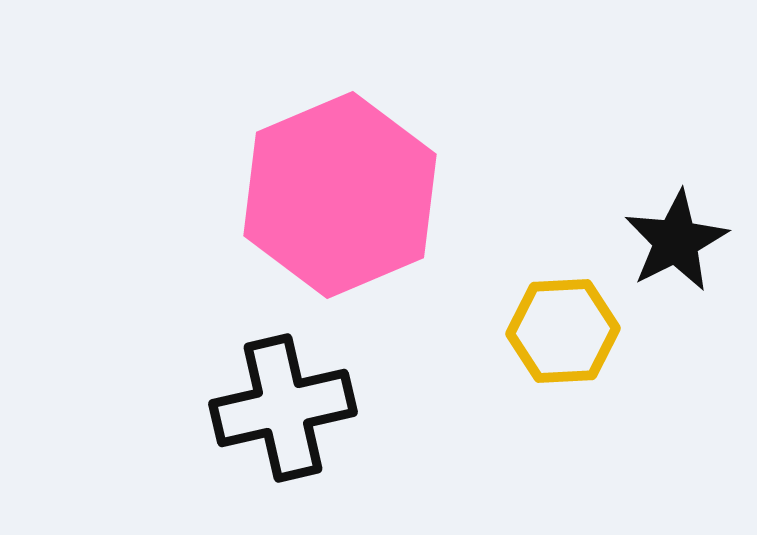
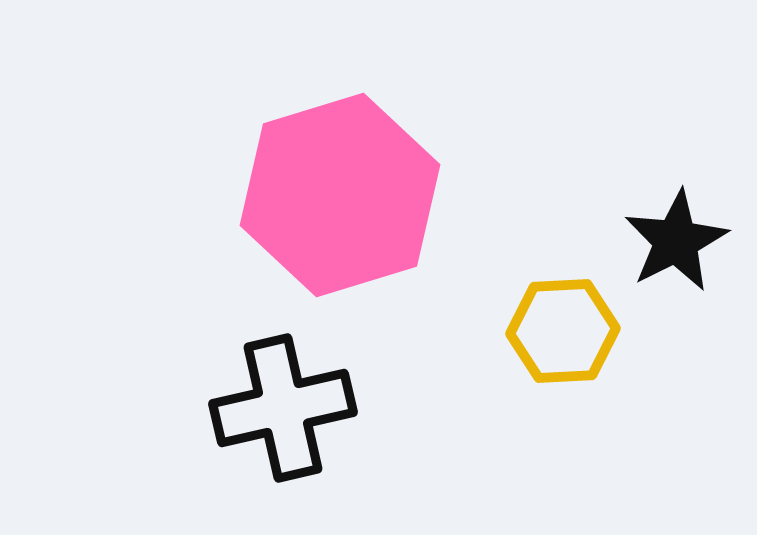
pink hexagon: rotated 6 degrees clockwise
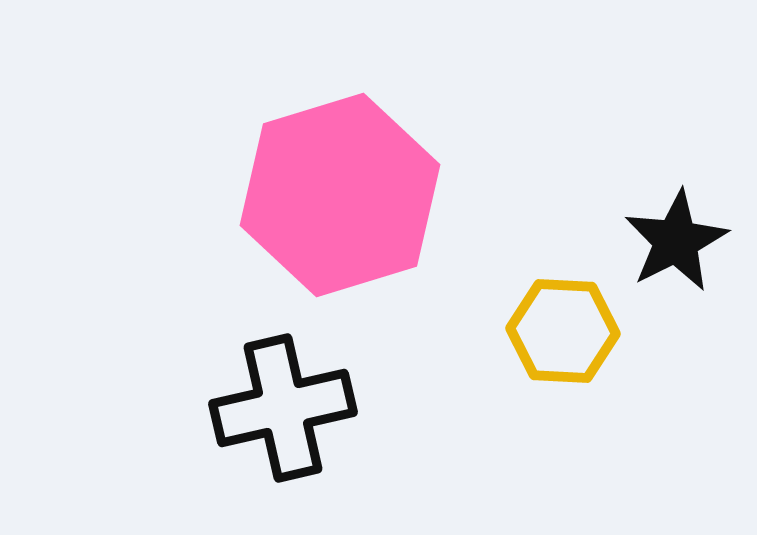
yellow hexagon: rotated 6 degrees clockwise
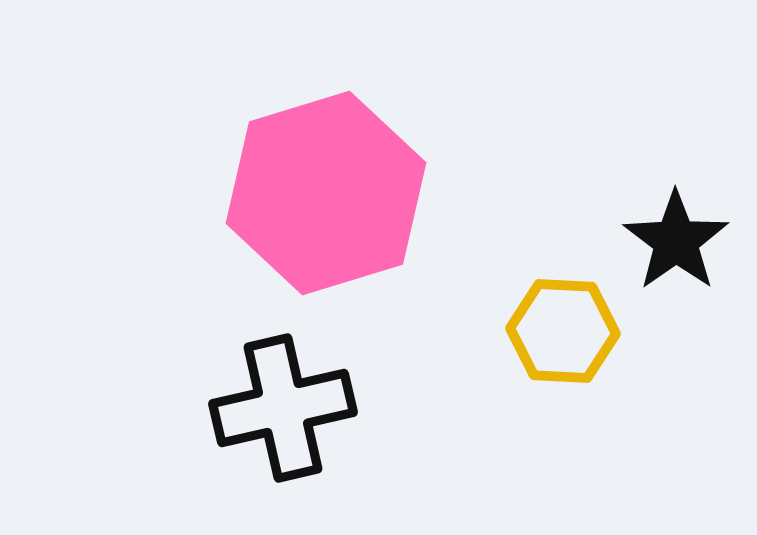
pink hexagon: moved 14 px left, 2 px up
black star: rotated 8 degrees counterclockwise
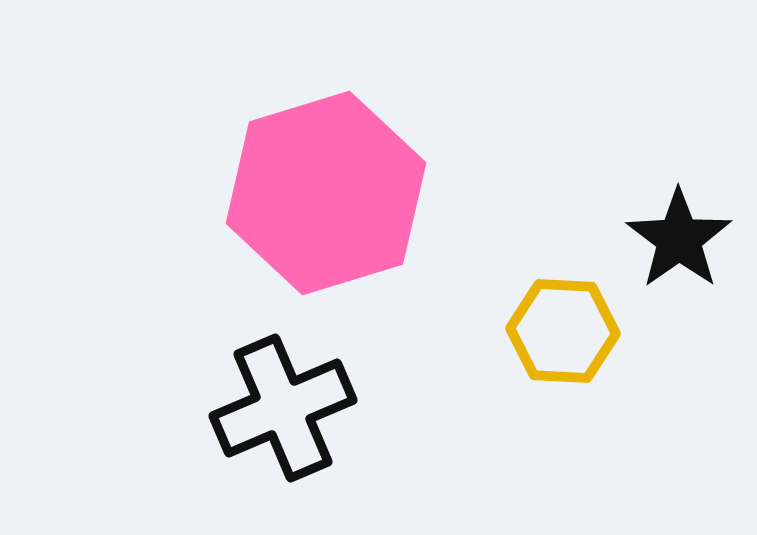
black star: moved 3 px right, 2 px up
black cross: rotated 10 degrees counterclockwise
